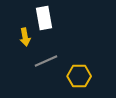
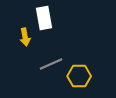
gray line: moved 5 px right, 3 px down
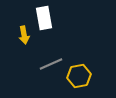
yellow arrow: moved 1 px left, 2 px up
yellow hexagon: rotated 10 degrees counterclockwise
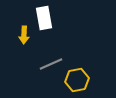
yellow arrow: rotated 12 degrees clockwise
yellow hexagon: moved 2 px left, 4 px down
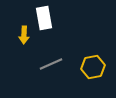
yellow hexagon: moved 16 px right, 13 px up
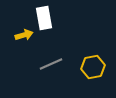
yellow arrow: rotated 108 degrees counterclockwise
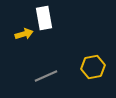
yellow arrow: moved 1 px up
gray line: moved 5 px left, 12 px down
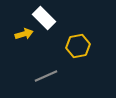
white rectangle: rotated 35 degrees counterclockwise
yellow hexagon: moved 15 px left, 21 px up
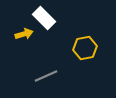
yellow hexagon: moved 7 px right, 2 px down
